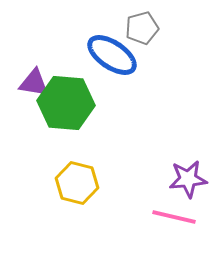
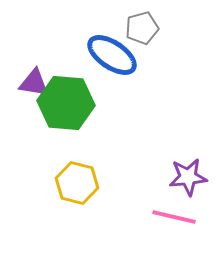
purple star: moved 2 px up
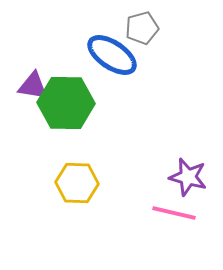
purple triangle: moved 1 px left, 3 px down
green hexagon: rotated 4 degrees counterclockwise
purple star: rotated 21 degrees clockwise
yellow hexagon: rotated 12 degrees counterclockwise
pink line: moved 4 px up
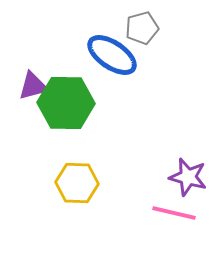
purple triangle: rotated 24 degrees counterclockwise
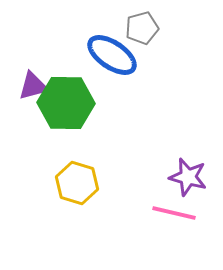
yellow hexagon: rotated 15 degrees clockwise
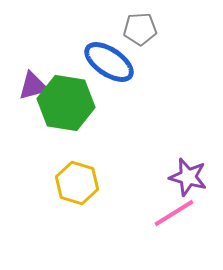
gray pentagon: moved 2 px left, 1 px down; rotated 12 degrees clockwise
blue ellipse: moved 3 px left, 7 px down
green hexagon: rotated 8 degrees clockwise
pink line: rotated 45 degrees counterclockwise
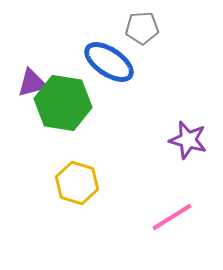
gray pentagon: moved 2 px right, 1 px up
purple triangle: moved 1 px left, 3 px up
green hexagon: moved 3 px left
purple star: moved 37 px up
pink line: moved 2 px left, 4 px down
